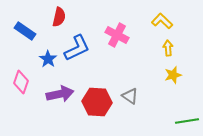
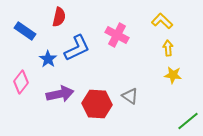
yellow star: rotated 24 degrees clockwise
pink diamond: rotated 20 degrees clockwise
red hexagon: moved 2 px down
green line: moved 1 px right; rotated 30 degrees counterclockwise
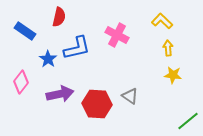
blue L-shape: rotated 12 degrees clockwise
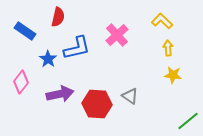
red semicircle: moved 1 px left
pink cross: rotated 20 degrees clockwise
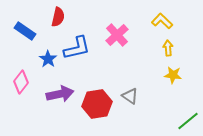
red hexagon: rotated 12 degrees counterclockwise
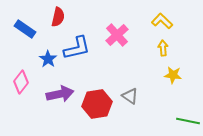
blue rectangle: moved 2 px up
yellow arrow: moved 5 px left
green line: rotated 50 degrees clockwise
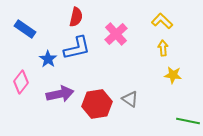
red semicircle: moved 18 px right
pink cross: moved 1 px left, 1 px up
gray triangle: moved 3 px down
